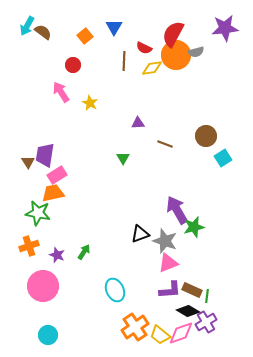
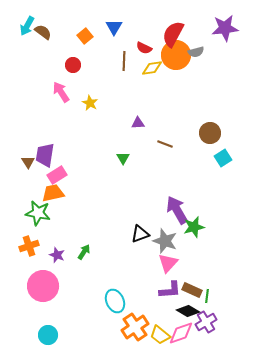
brown circle at (206, 136): moved 4 px right, 3 px up
pink triangle at (168, 263): rotated 25 degrees counterclockwise
cyan ellipse at (115, 290): moved 11 px down
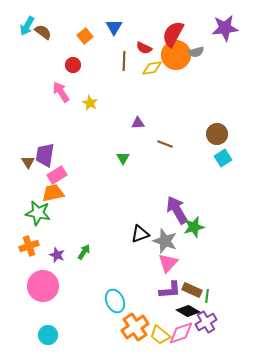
brown circle at (210, 133): moved 7 px right, 1 px down
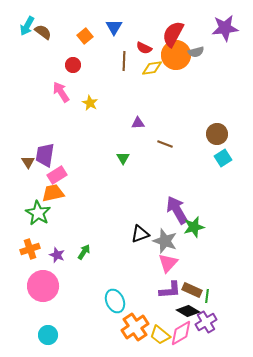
green star at (38, 213): rotated 20 degrees clockwise
orange cross at (29, 246): moved 1 px right, 3 px down
pink diamond at (181, 333): rotated 12 degrees counterclockwise
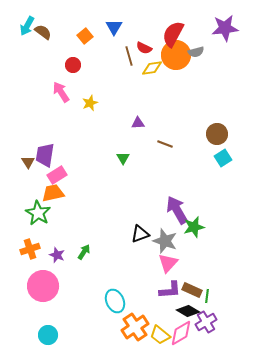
brown line at (124, 61): moved 5 px right, 5 px up; rotated 18 degrees counterclockwise
yellow star at (90, 103): rotated 21 degrees clockwise
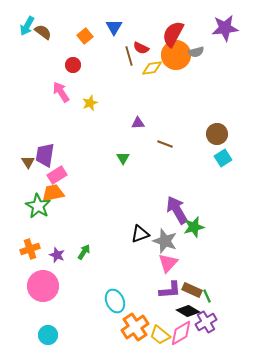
red semicircle at (144, 48): moved 3 px left
green star at (38, 213): moved 7 px up
green line at (207, 296): rotated 32 degrees counterclockwise
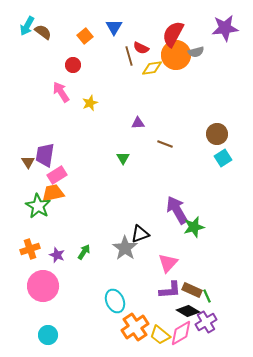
gray star at (165, 241): moved 40 px left, 7 px down; rotated 15 degrees clockwise
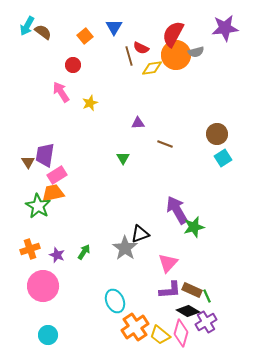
pink diamond at (181, 333): rotated 44 degrees counterclockwise
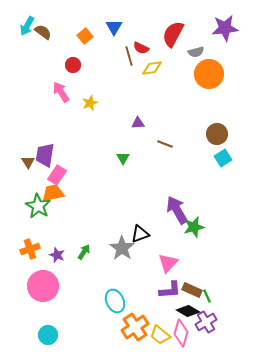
orange circle at (176, 55): moved 33 px right, 19 px down
pink rectangle at (57, 175): rotated 24 degrees counterclockwise
gray star at (125, 248): moved 3 px left
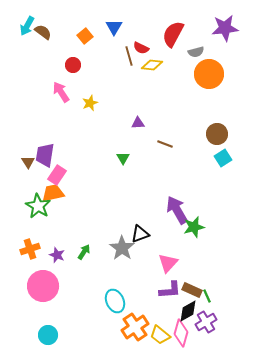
yellow diamond at (152, 68): moved 3 px up; rotated 15 degrees clockwise
black diamond at (188, 311): rotated 60 degrees counterclockwise
